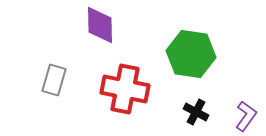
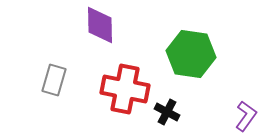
black cross: moved 29 px left
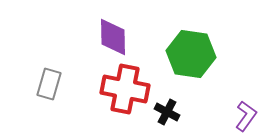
purple diamond: moved 13 px right, 12 px down
gray rectangle: moved 5 px left, 4 px down
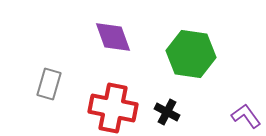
purple diamond: rotated 18 degrees counterclockwise
red cross: moved 12 px left, 19 px down
purple L-shape: rotated 72 degrees counterclockwise
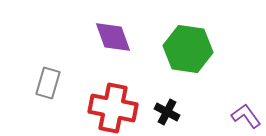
green hexagon: moved 3 px left, 5 px up
gray rectangle: moved 1 px left, 1 px up
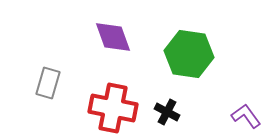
green hexagon: moved 1 px right, 5 px down
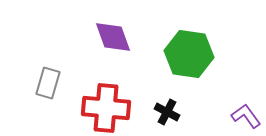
red cross: moved 7 px left; rotated 6 degrees counterclockwise
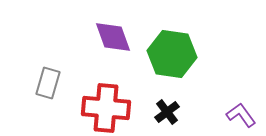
green hexagon: moved 17 px left
black cross: rotated 25 degrees clockwise
purple L-shape: moved 5 px left, 1 px up
